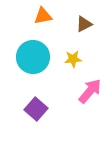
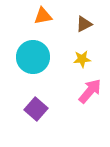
yellow star: moved 9 px right
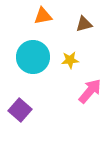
brown triangle: rotated 12 degrees clockwise
yellow star: moved 12 px left, 1 px down
purple square: moved 16 px left, 1 px down
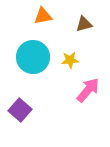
pink arrow: moved 2 px left, 1 px up
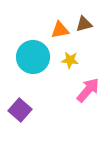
orange triangle: moved 17 px right, 14 px down
yellow star: rotated 12 degrees clockwise
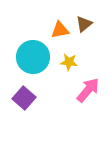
brown triangle: rotated 24 degrees counterclockwise
yellow star: moved 1 px left, 2 px down
purple square: moved 4 px right, 12 px up
